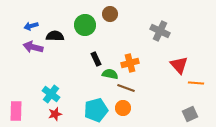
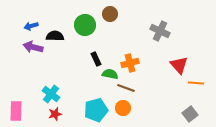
gray square: rotated 14 degrees counterclockwise
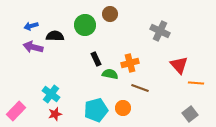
brown line: moved 14 px right
pink rectangle: rotated 42 degrees clockwise
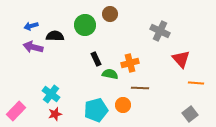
red triangle: moved 2 px right, 6 px up
brown line: rotated 18 degrees counterclockwise
orange circle: moved 3 px up
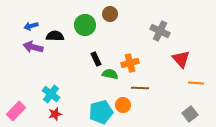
cyan pentagon: moved 5 px right, 2 px down
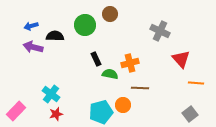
red star: moved 1 px right
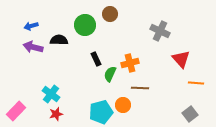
black semicircle: moved 4 px right, 4 px down
green semicircle: rotated 77 degrees counterclockwise
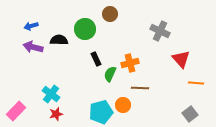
green circle: moved 4 px down
